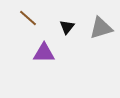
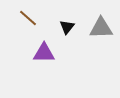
gray triangle: rotated 15 degrees clockwise
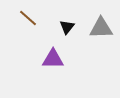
purple triangle: moved 9 px right, 6 px down
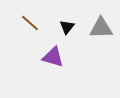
brown line: moved 2 px right, 5 px down
purple triangle: moved 2 px up; rotated 15 degrees clockwise
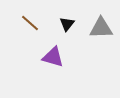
black triangle: moved 3 px up
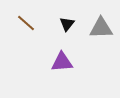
brown line: moved 4 px left
purple triangle: moved 9 px right, 5 px down; rotated 20 degrees counterclockwise
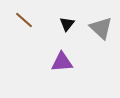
brown line: moved 2 px left, 3 px up
gray triangle: rotated 45 degrees clockwise
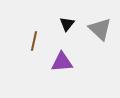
brown line: moved 10 px right, 21 px down; rotated 60 degrees clockwise
gray triangle: moved 1 px left, 1 px down
